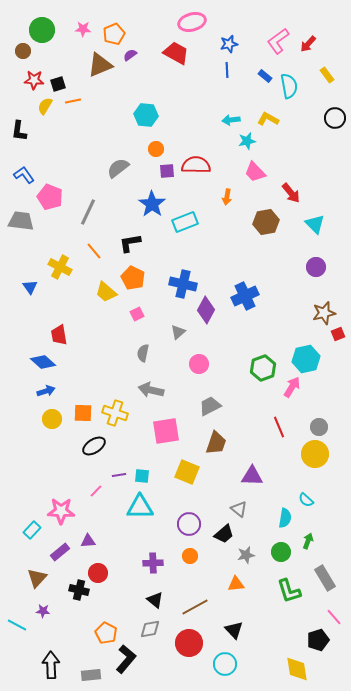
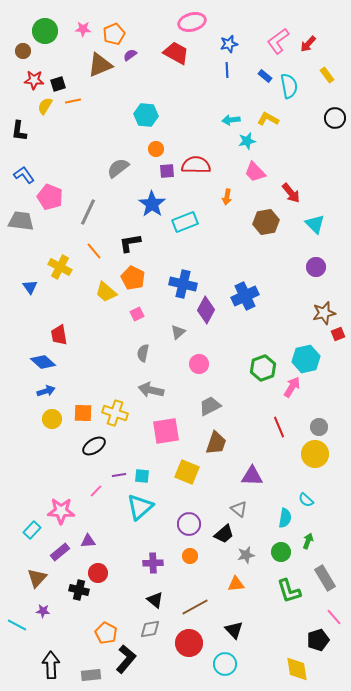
green circle at (42, 30): moved 3 px right, 1 px down
cyan triangle at (140, 507): rotated 40 degrees counterclockwise
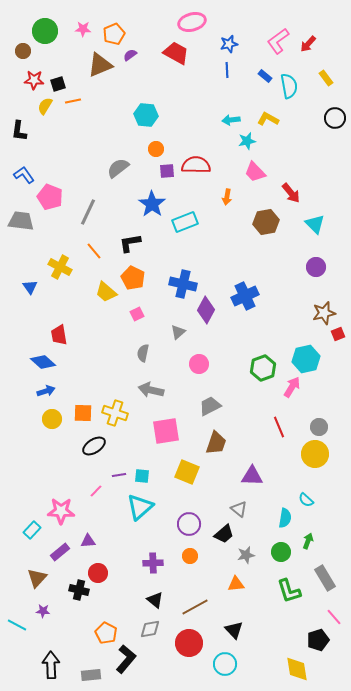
yellow rectangle at (327, 75): moved 1 px left, 3 px down
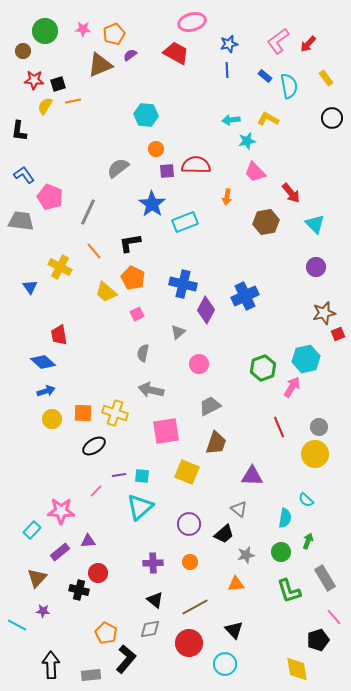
black circle at (335, 118): moved 3 px left
orange circle at (190, 556): moved 6 px down
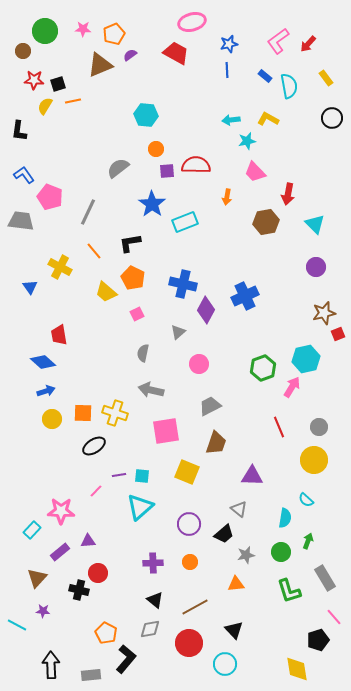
red arrow at (291, 193): moved 3 px left, 1 px down; rotated 50 degrees clockwise
yellow circle at (315, 454): moved 1 px left, 6 px down
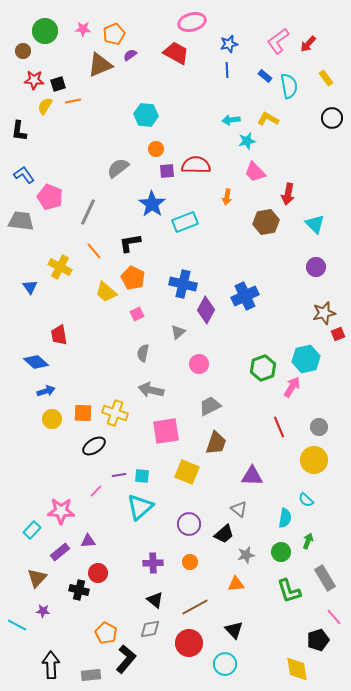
blue diamond at (43, 362): moved 7 px left
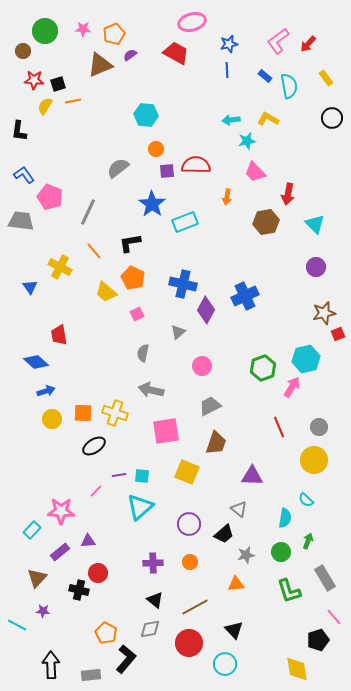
pink circle at (199, 364): moved 3 px right, 2 px down
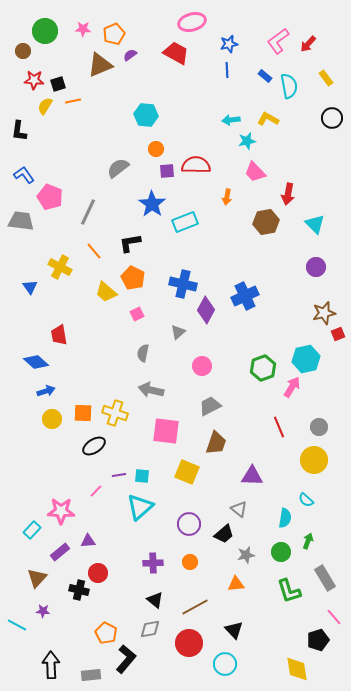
pink square at (166, 431): rotated 16 degrees clockwise
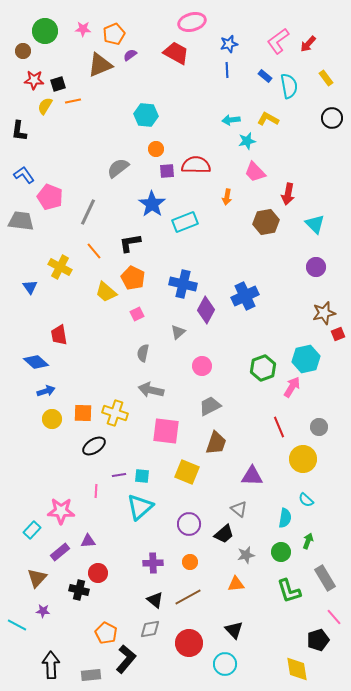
yellow circle at (314, 460): moved 11 px left, 1 px up
pink line at (96, 491): rotated 40 degrees counterclockwise
brown line at (195, 607): moved 7 px left, 10 px up
